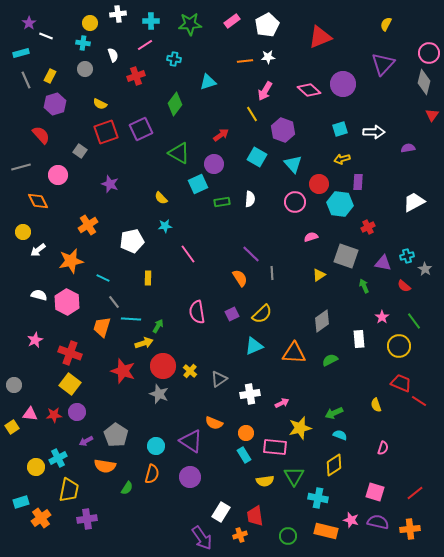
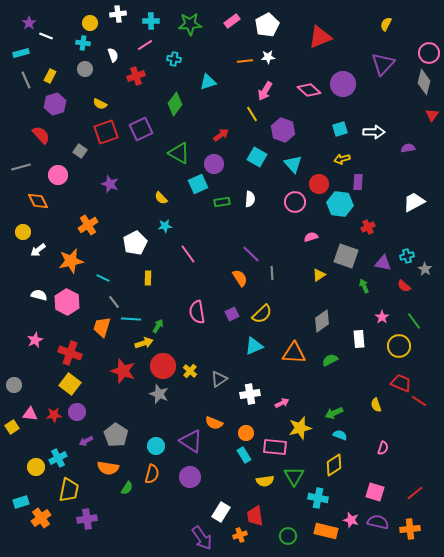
white pentagon at (132, 241): moved 3 px right, 2 px down; rotated 15 degrees counterclockwise
orange semicircle at (105, 466): moved 3 px right, 2 px down
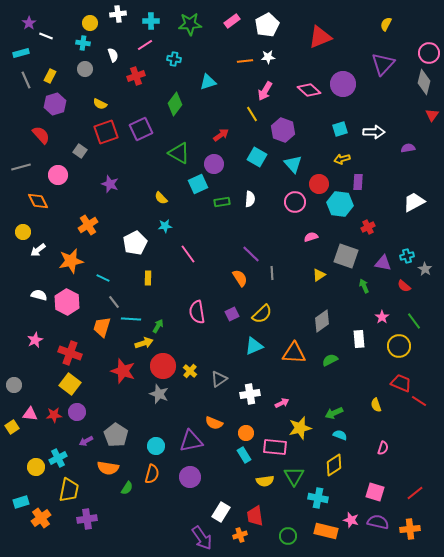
purple triangle at (191, 441): rotated 45 degrees counterclockwise
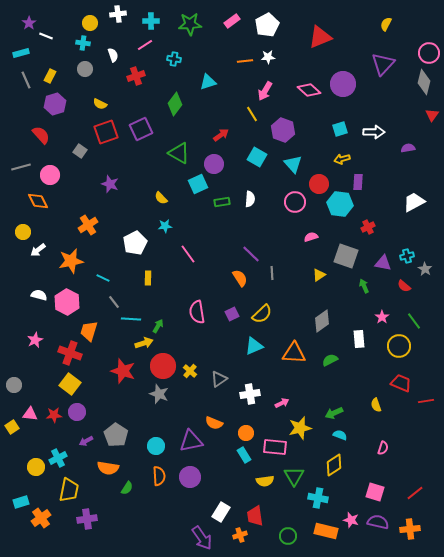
pink circle at (58, 175): moved 8 px left
orange trapezoid at (102, 327): moved 13 px left, 4 px down
red line at (419, 401): moved 7 px right; rotated 42 degrees counterclockwise
orange semicircle at (152, 474): moved 7 px right, 2 px down; rotated 18 degrees counterclockwise
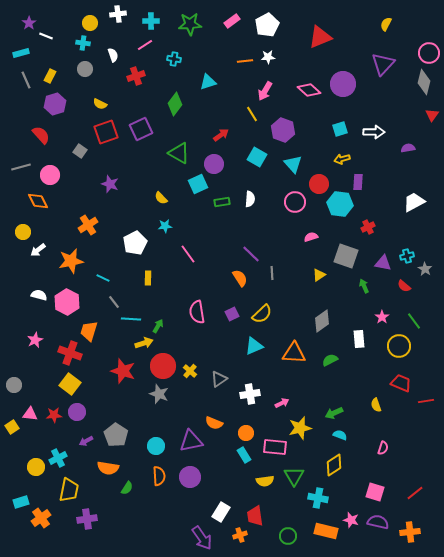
orange cross at (410, 529): moved 3 px down
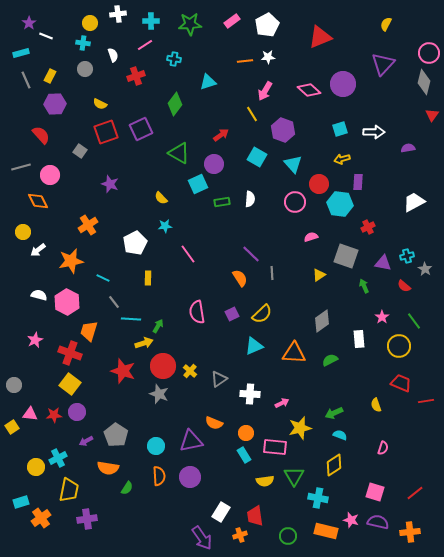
purple hexagon at (55, 104): rotated 15 degrees clockwise
white cross at (250, 394): rotated 12 degrees clockwise
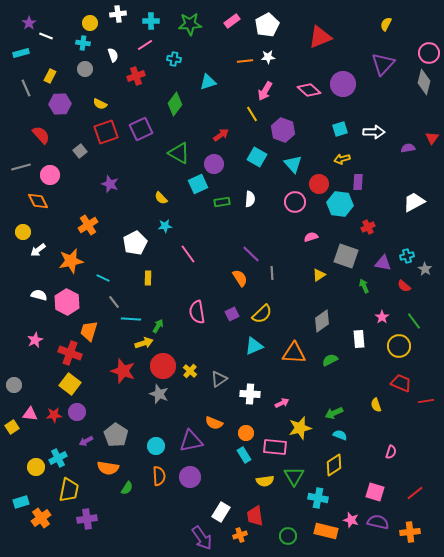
gray line at (26, 80): moved 8 px down
purple hexagon at (55, 104): moved 5 px right
red triangle at (432, 115): moved 23 px down
gray square at (80, 151): rotated 16 degrees clockwise
pink semicircle at (383, 448): moved 8 px right, 4 px down
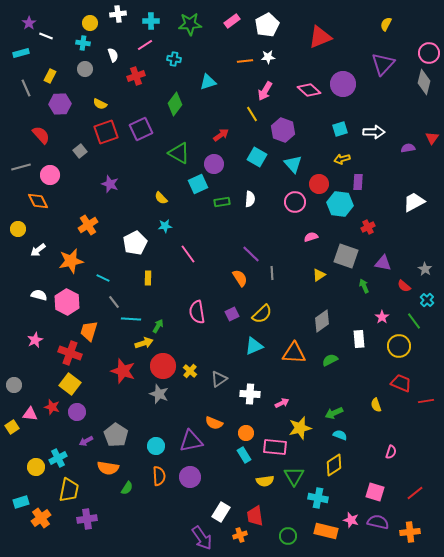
yellow circle at (23, 232): moved 5 px left, 3 px up
cyan cross at (407, 256): moved 20 px right, 44 px down; rotated 32 degrees counterclockwise
red star at (54, 415): moved 2 px left, 8 px up; rotated 21 degrees clockwise
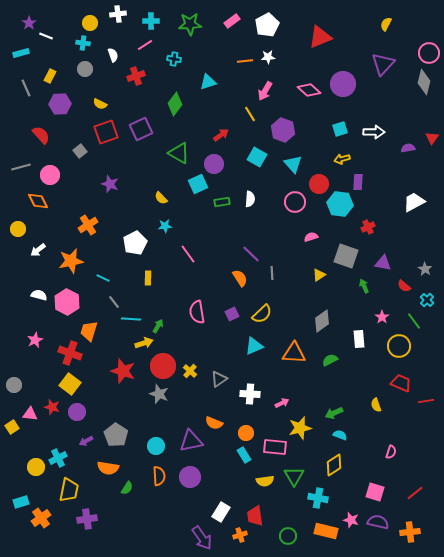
yellow line at (252, 114): moved 2 px left
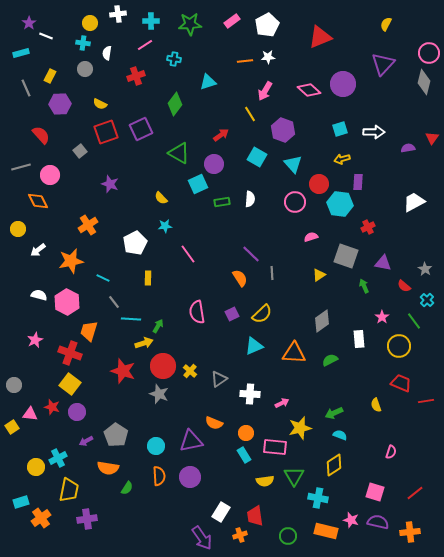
white semicircle at (113, 55): moved 6 px left, 2 px up; rotated 152 degrees counterclockwise
